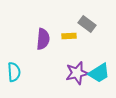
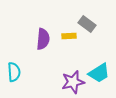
purple star: moved 4 px left, 9 px down
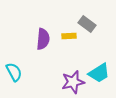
cyan semicircle: rotated 24 degrees counterclockwise
